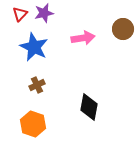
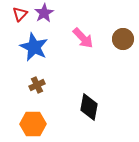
purple star: rotated 18 degrees counterclockwise
brown circle: moved 10 px down
pink arrow: rotated 55 degrees clockwise
orange hexagon: rotated 20 degrees counterclockwise
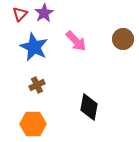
pink arrow: moved 7 px left, 3 px down
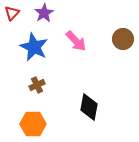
red triangle: moved 8 px left, 1 px up
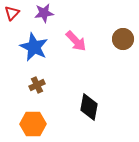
purple star: rotated 24 degrees clockwise
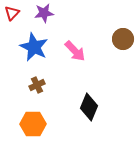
pink arrow: moved 1 px left, 10 px down
black diamond: rotated 12 degrees clockwise
